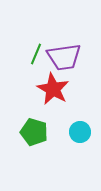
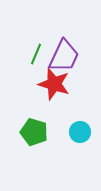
purple trapezoid: moved 1 px up; rotated 57 degrees counterclockwise
red star: moved 1 px right, 5 px up; rotated 12 degrees counterclockwise
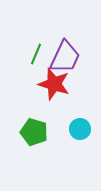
purple trapezoid: moved 1 px right, 1 px down
cyan circle: moved 3 px up
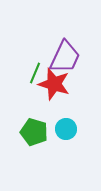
green line: moved 1 px left, 19 px down
cyan circle: moved 14 px left
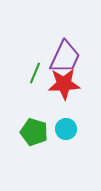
red star: moved 10 px right; rotated 20 degrees counterclockwise
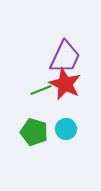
green line: moved 6 px right, 17 px down; rotated 45 degrees clockwise
red star: moved 1 px right; rotated 28 degrees clockwise
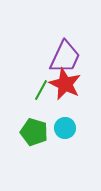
green line: rotated 40 degrees counterclockwise
cyan circle: moved 1 px left, 1 px up
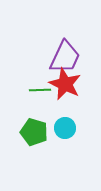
green line: moved 1 px left; rotated 60 degrees clockwise
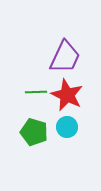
red star: moved 2 px right, 11 px down
green line: moved 4 px left, 2 px down
cyan circle: moved 2 px right, 1 px up
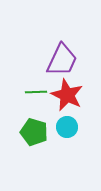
purple trapezoid: moved 3 px left, 3 px down
